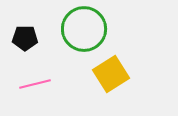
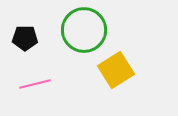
green circle: moved 1 px down
yellow square: moved 5 px right, 4 px up
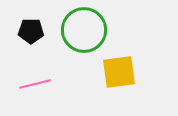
black pentagon: moved 6 px right, 7 px up
yellow square: moved 3 px right, 2 px down; rotated 24 degrees clockwise
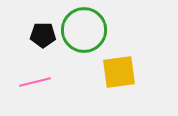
black pentagon: moved 12 px right, 4 px down
pink line: moved 2 px up
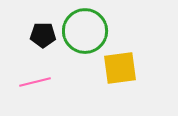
green circle: moved 1 px right, 1 px down
yellow square: moved 1 px right, 4 px up
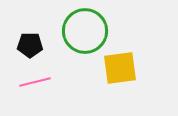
black pentagon: moved 13 px left, 10 px down
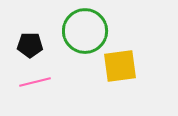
yellow square: moved 2 px up
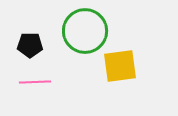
pink line: rotated 12 degrees clockwise
